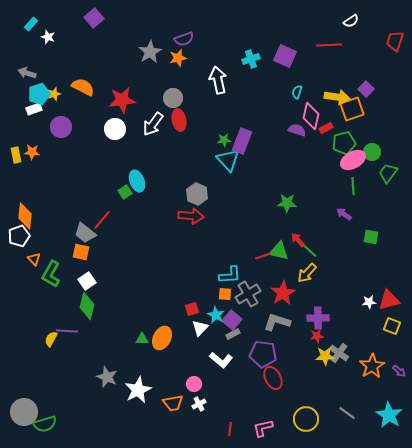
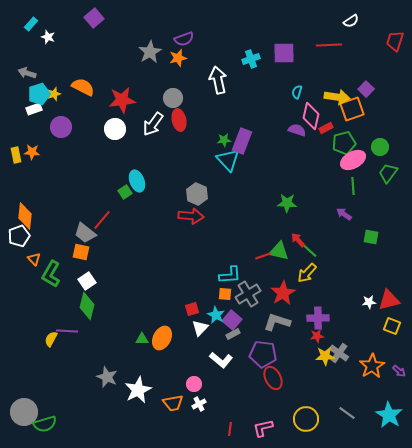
purple square at (285, 56): moved 1 px left, 3 px up; rotated 25 degrees counterclockwise
green circle at (372, 152): moved 8 px right, 5 px up
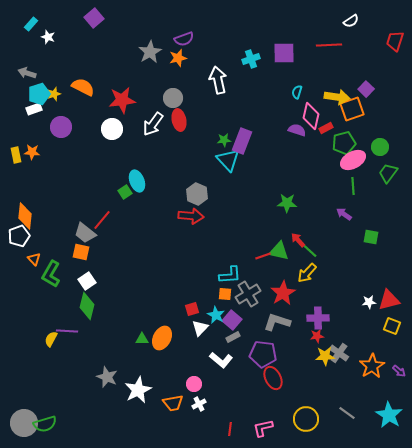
white circle at (115, 129): moved 3 px left
gray rectangle at (233, 334): moved 3 px down
gray circle at (24, 412): moved 11 px down
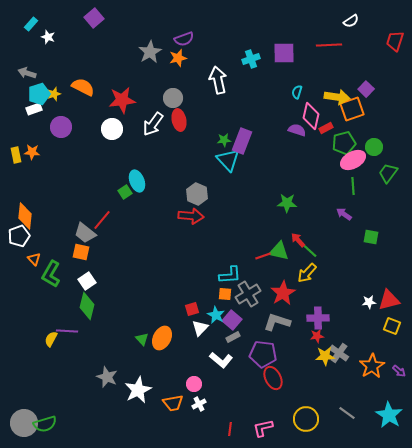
green circle at (380, 147): moved 6 px left
green triangle at (142, 339): rotated 48 degrees clockwise
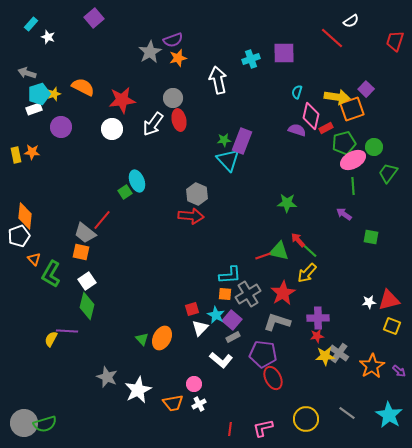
purple semicircle at (184, 39): moved 11 px left, 1 px down
red line at (329, 45): moved 3 px right, 7 px up; rotated 45 degrees clockwise
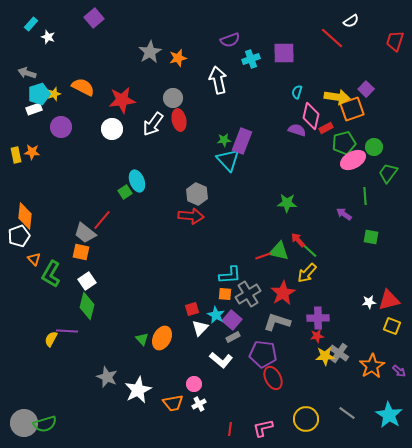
purple semicircle at (173, 40): moved 57 px right
green line at (353, 186): moved 12 px right, 10 px down
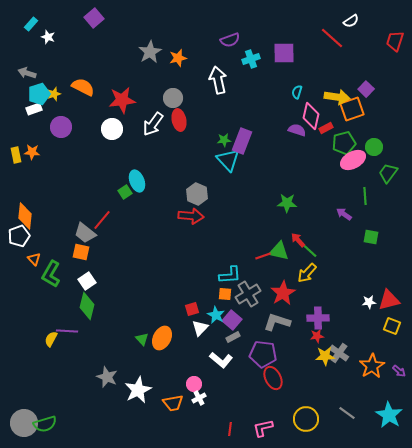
white cross at (199, 404): moved 6 px up
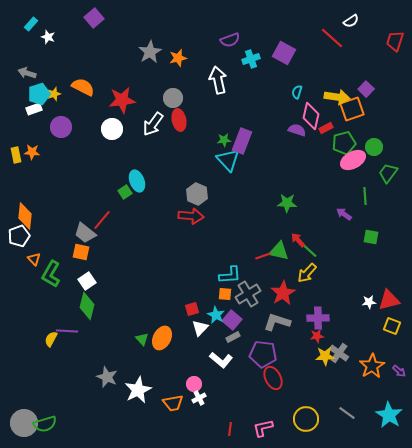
purple square at (284, 53): rotated 30 degrees clockwise
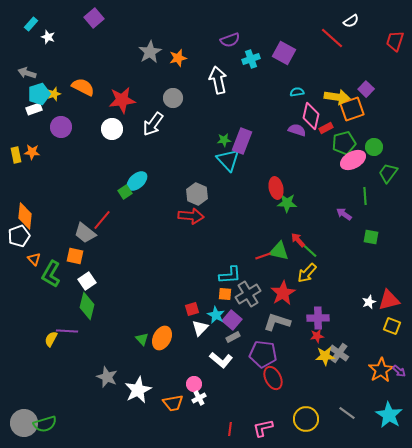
cyan semicircle at (297, 92): rotated 64 degrees clockwise
red ellipse at (179, 120): moved 97 px right, 68 px down
cyan ellipse at (137, 181): rotated 70 degrees clockwise
orange square at (81, 252): moved 6 px left, 4 px down
white star at (369, 302): rotated 16 degrees counterclockwise
orange star at (372, 366): moved 9 px right, 4 px down
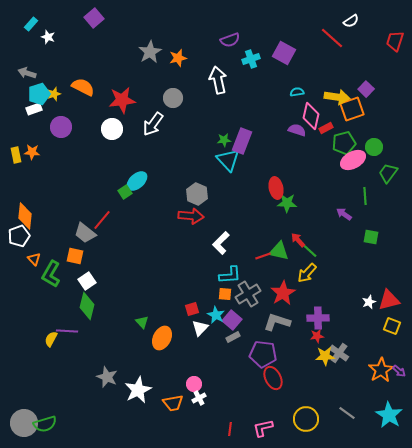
green triangle at (142, 339): moved 17 px up
white L-shape at (221, 360): moved 117 px up; rotated 95 degrees clockwise
